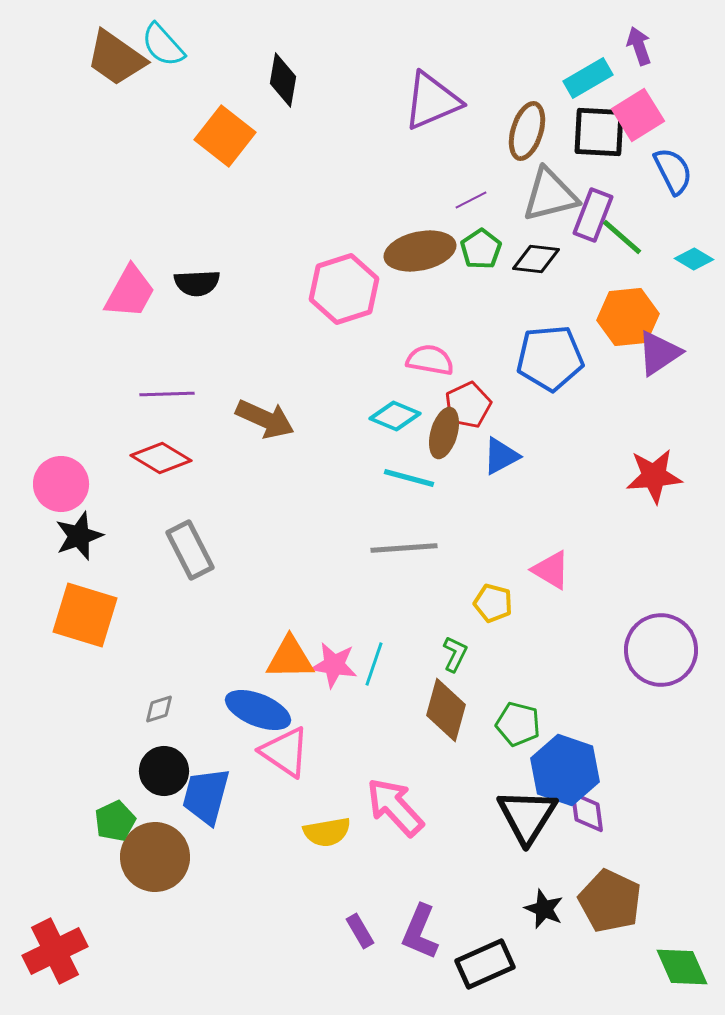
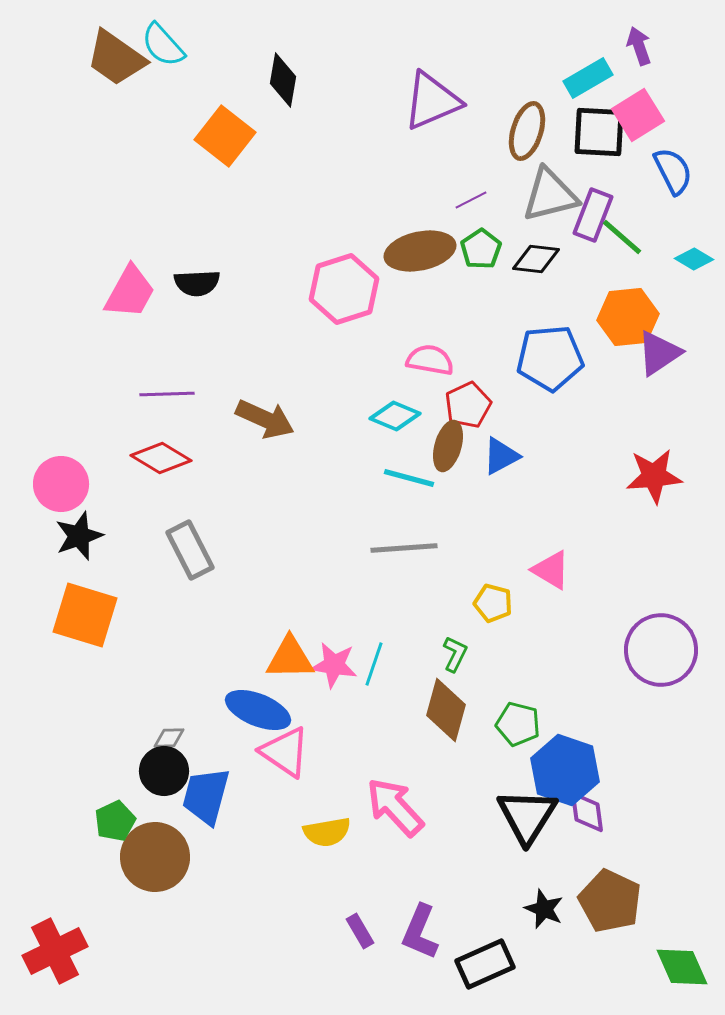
brown ellipse at (444, 433): moved 4 px right, 13 px down
gray diamond at (159, 709): moved 10 px right, 29 px down; rotated 16 degrees clockwise
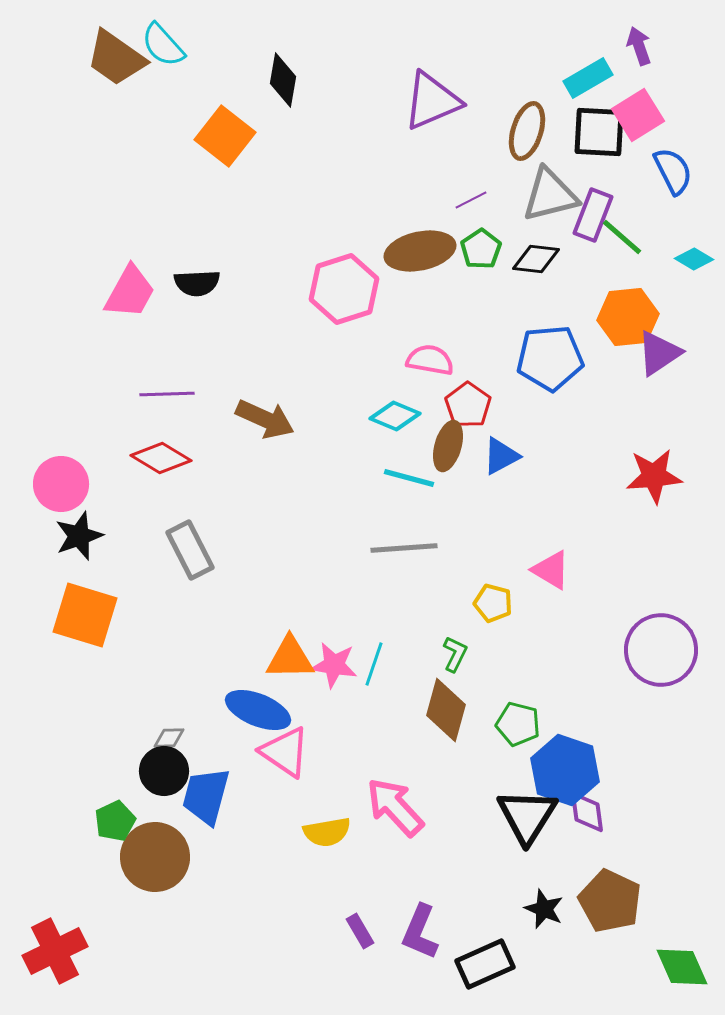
red pentagon at (468, 405): rotated 12 degrees counterclockwise
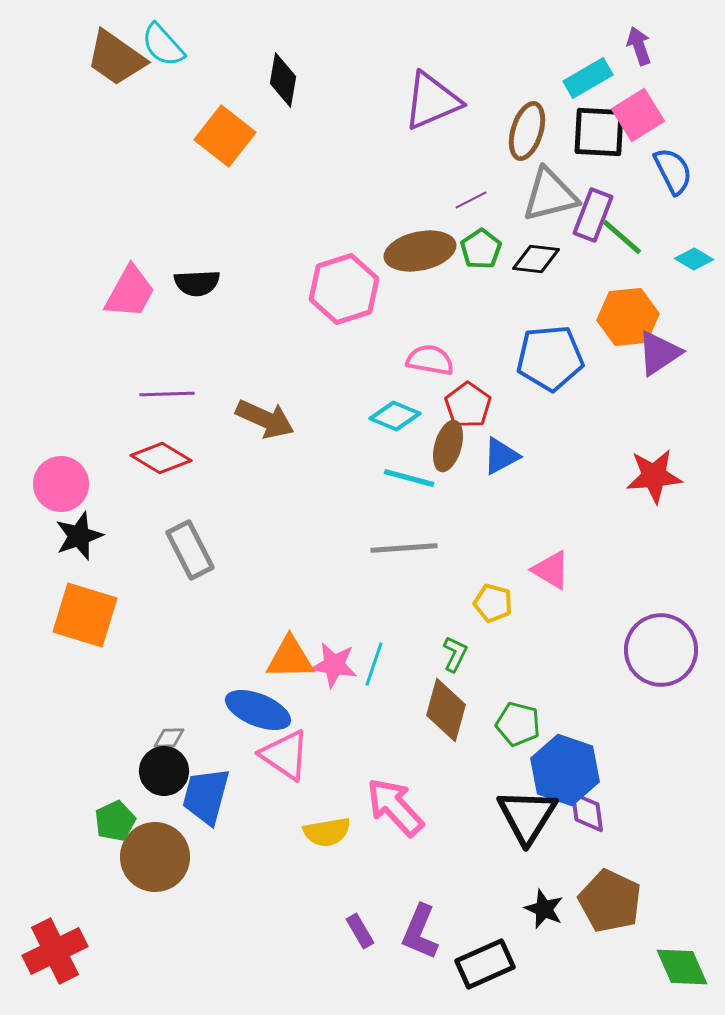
pink triangle at (285, 752): moved 3 px down
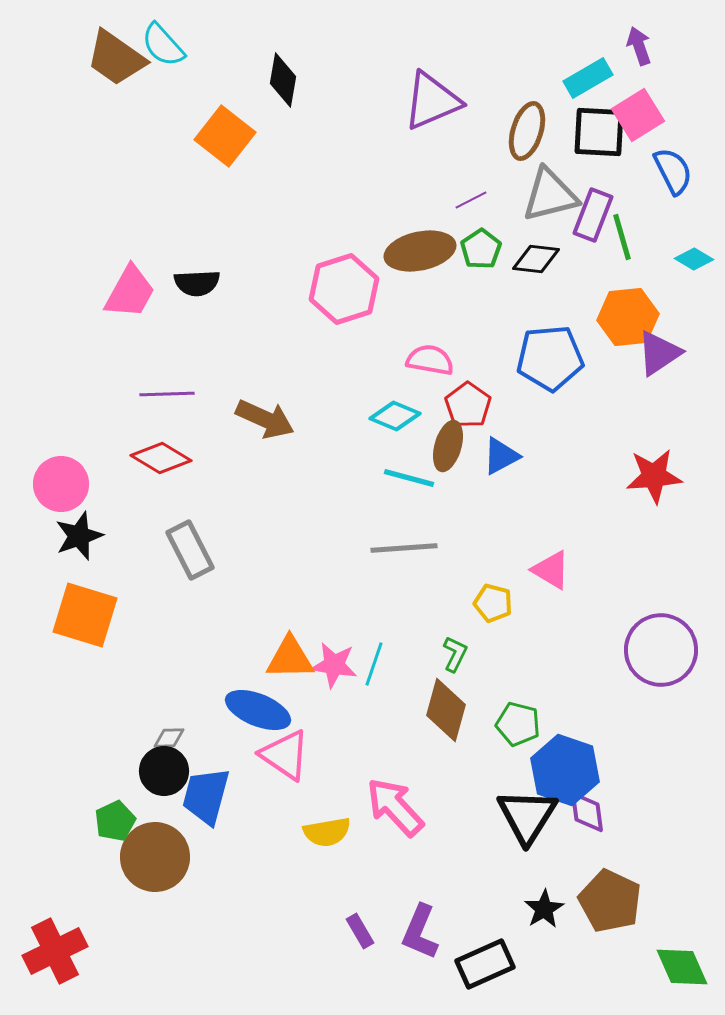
green line at (622, 237): rotated 33 degrees clockwise
black star at (544, 909): rotated 18 degrees clockwise
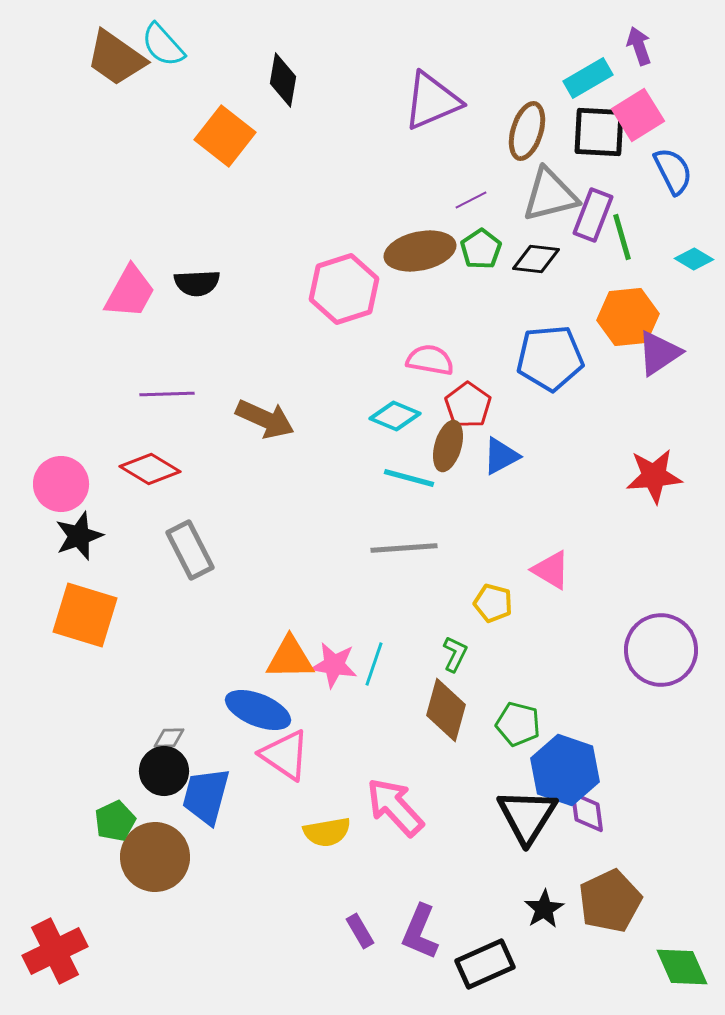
red diamond at (161, 458): moved 11 px left, 11 px down
brown pentagon at (610, 901): rotated 22 degrees clockwise
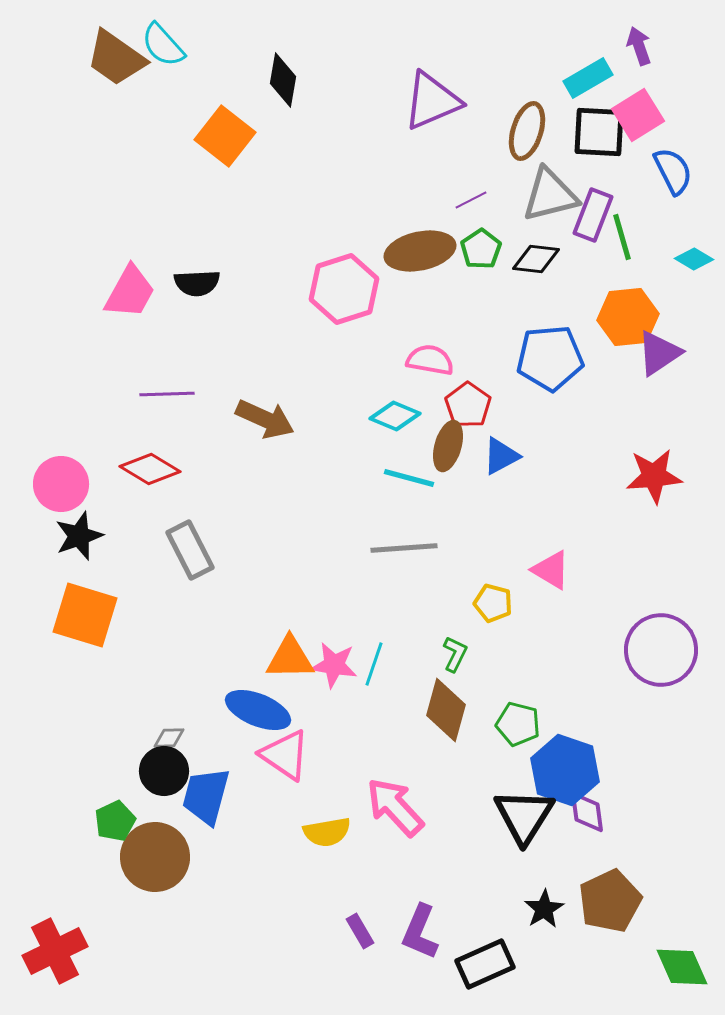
black triangle at (527, 816): moved 3 px left
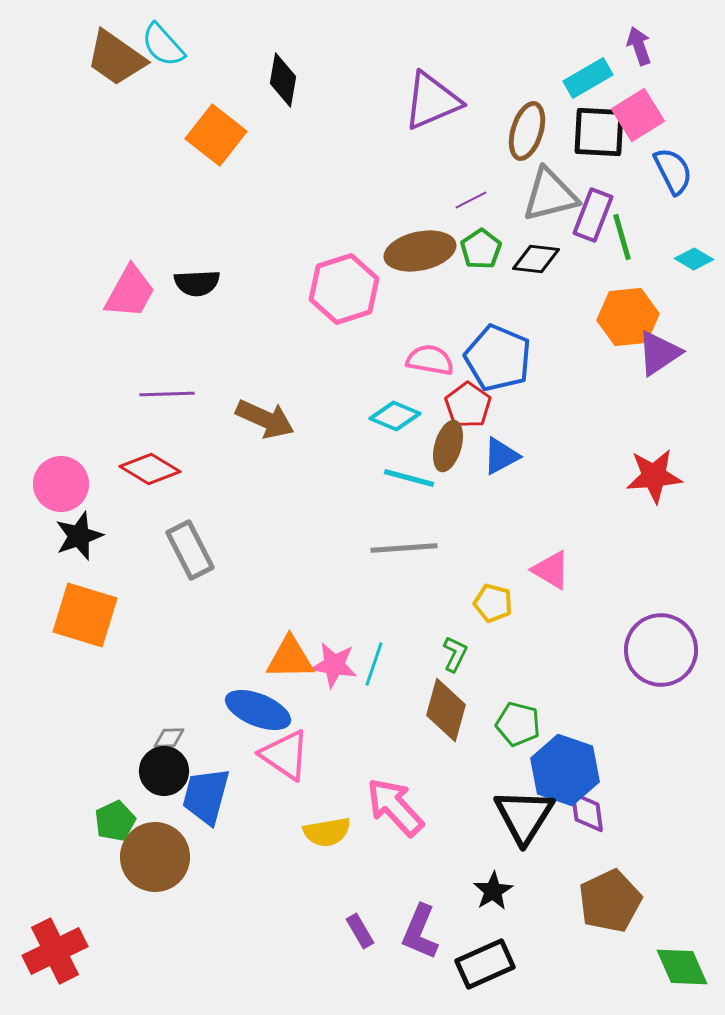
orange square at (225, 136): moved 9 px left, 1 px up
blue pentagon at (550, 358): moved 52 px left; rotated 28 degrees clockwise
black star at (544, 909): moved 51 px left, 18 px up
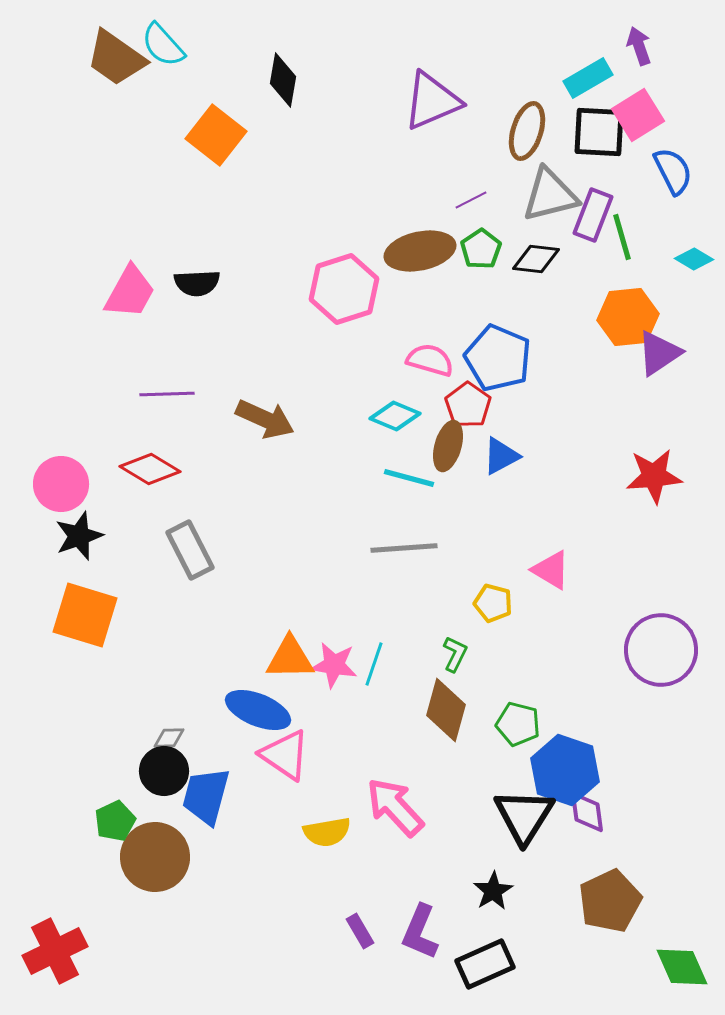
pink semicircle at (430, 360): rotated 6 degrees clockwise
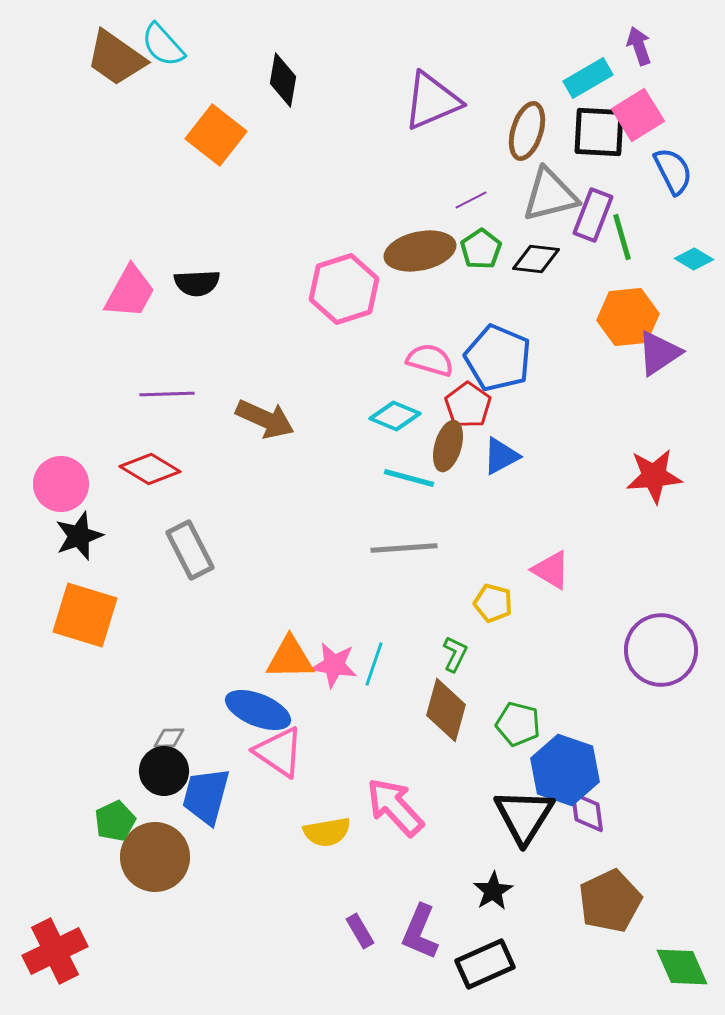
pink triangle at (285, 755): moved 6 px left, 3 px up
